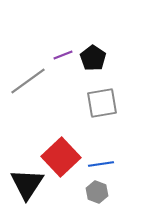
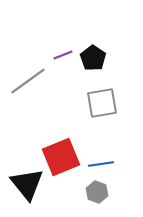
red square: rotated 21 degrees clockwise
black triangle: rotated 12 degrees counterclockwise
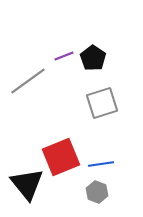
purple line: moved 1 px right, 1 px down
gray square: rotated 8 degrees counterclockwise
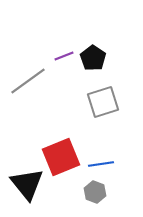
gray square: moved 1 px right, 1 px up
gray hexagon: moved 2 px left
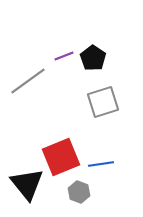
gray hexagon: moved 16 px left
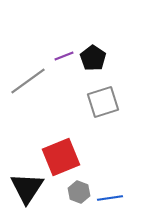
blue line: moved 9 px right, 34 px down
black triangle: moved 4 px down; rotated 12 degrees clockwise
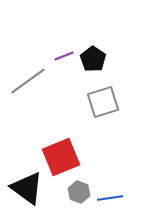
black pentagon: moved 1 px down
black triangle: rotated 27 degrees counterclockwise
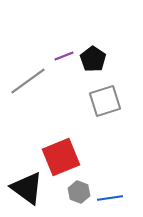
gray square: moved 2 px right, 1 px up
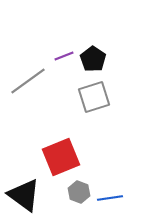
gray square: moved 11 px left, 4 px up
black triangle: moved 3 px left, 7 px down
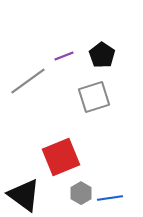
black pentagon: moved 9 px right, 4 px up
gray hexagon: moved 2 px right, 1 px down; rotated 10 degrees clockwise
